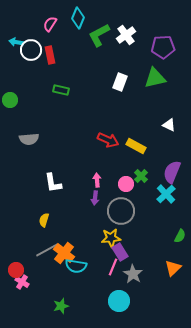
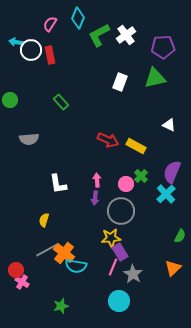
green rectangle: moved 12 px down; rotated 35 degrees clockwise
white L-shape: moved 5 px right, 1 px down
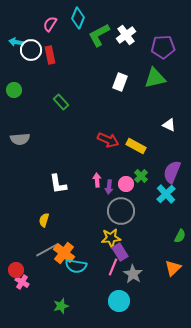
green circle: moved 4 px right, 10 px up
gray semicircle: moved 9 px left
purple arrow: moved 14 px right, 11 px up
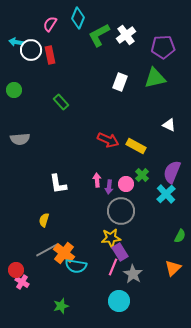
green cross: moved 1 px right, 1 px up
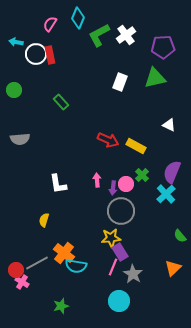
white circle: moved 5 px right, 4 px down
purple arrow: moved 4 px right, 1 px down
green semicircle: rotated 112 degrees clockwise
gray line: moved 10 px left, 13 px down
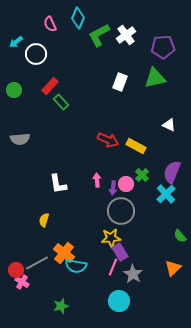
pink semicircle: rotated 56 degrees counterclockwise
cyan arrow: rotated 48 degrees counterclockwise
red rectangle: moved 31 px down; rotated 54 degrees clockwise
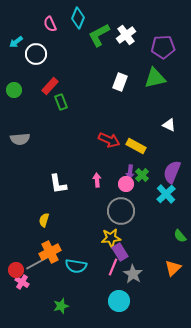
green rectangle: rotated 21 degrees clockwise
red arrow: moved 1 px right
purple arrow: moved 17 px right, 16 px up
orange cross: moved 14 px left, 1 px up; rotated 25 degrees clockwise
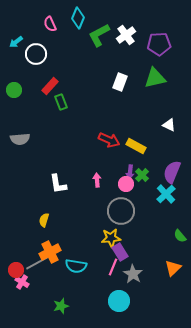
purple pentagon: moved 4 px left, 3 px up
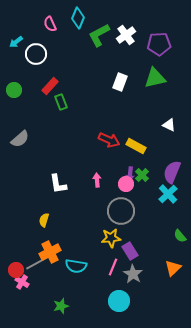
gray semicircle: rotated 36 degrees counterclockwise
purple arrow: moved 2 px down
cyan cross: moved 2 px right
purple rectangle: moved 10 px right, 1 px up
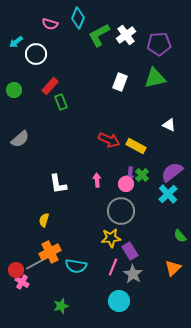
pink semicircle: rotated 49 degrees counterclockwise
purple semicircle: rotated 30 degrees clockwise
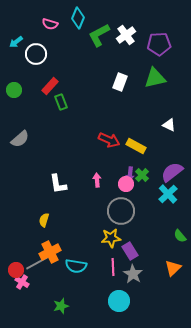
pink line: rotated 24 degrees counterclockwise
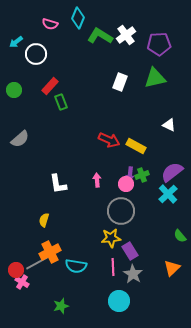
green L-shape: moved 1 px right, 1 px down; rotated 60 degrees clockwise
green cross: rotated 24 degrees clockwise
orange triangle: moved 1 px left
